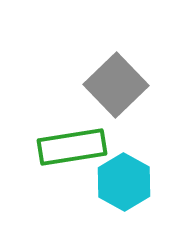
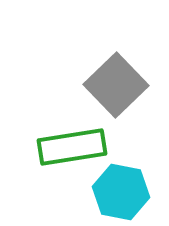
cyan hexagon: moved 3 px left, 10 px down; rotated 18 degrees counterclockwise
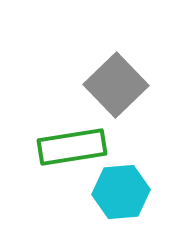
cyan hexagon: rotated 16 degrees counterclockwise
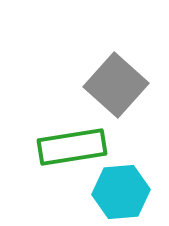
gray square: rotated 4 degrees counterclockwise
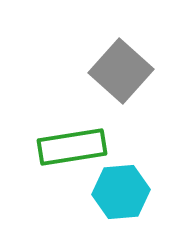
gray square: moved 5 px right, 14 px up
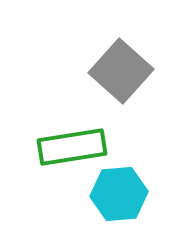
cyan hexagon: moved 2 px left, 2 px down
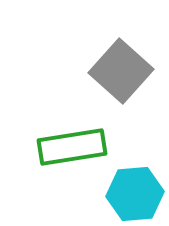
cyan hexagon: moved 16 px right
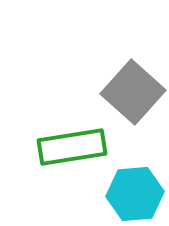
gray square: moved 12 px right, 21 px down
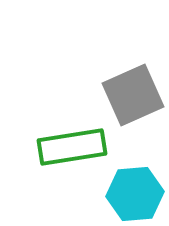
gray square: moved 3 px down; rotated 24 degrees clockwise
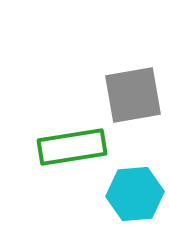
gray square: rotated 14 degrees clockwise
